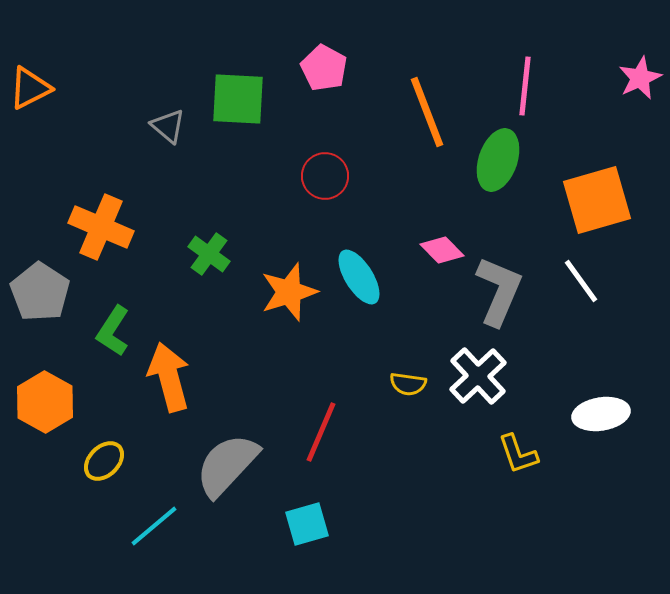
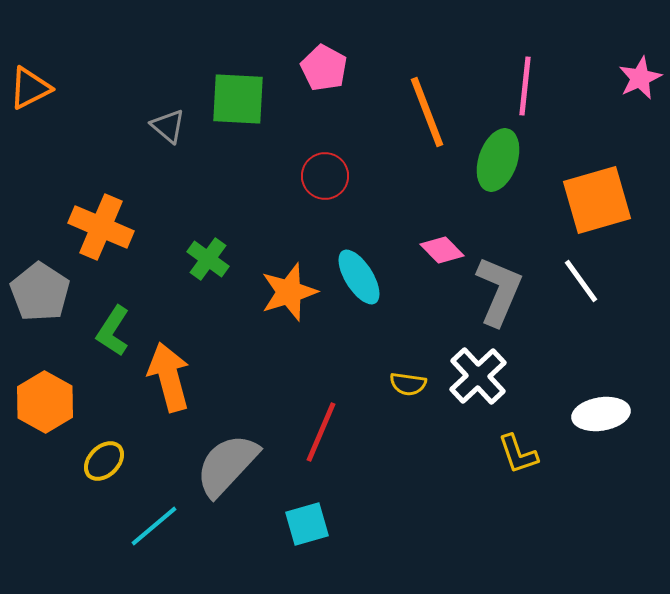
green cross: moved 1 px left, 5 px down
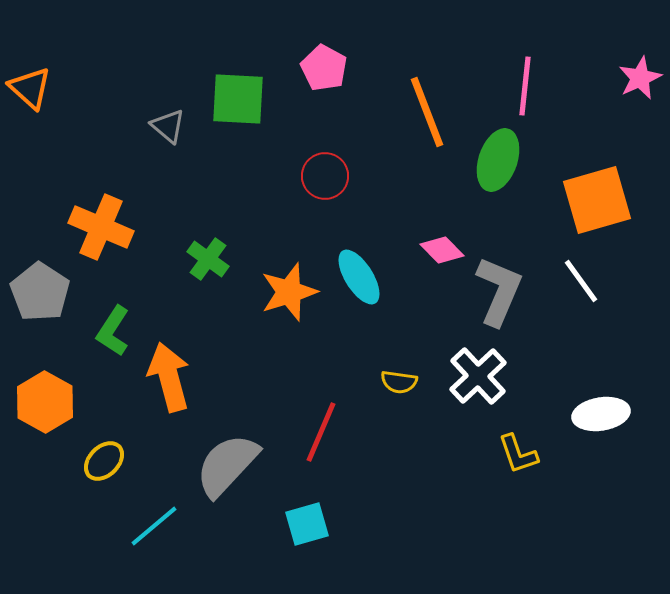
orange triangle: rotated 51 degrees counterclockwise
yellow semicircle: moved 9 px left, 2 px up
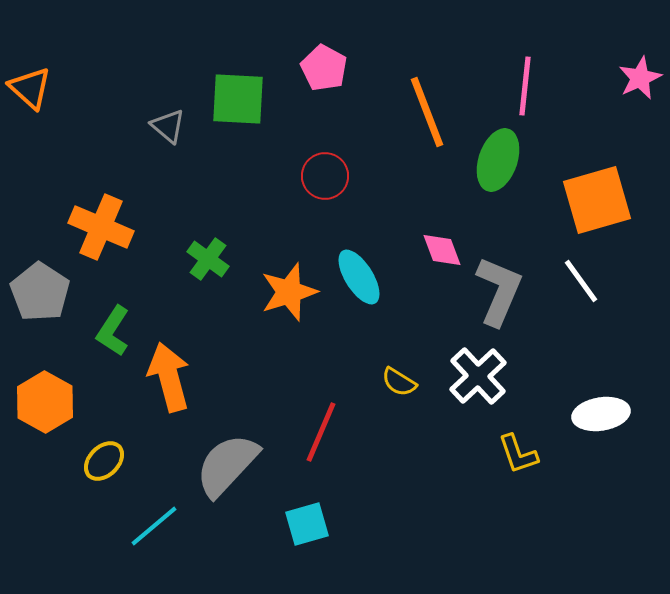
pink diamond: rotated 24 degrees clockwise
yellow semicircle: rotated 24 degrees clockwise
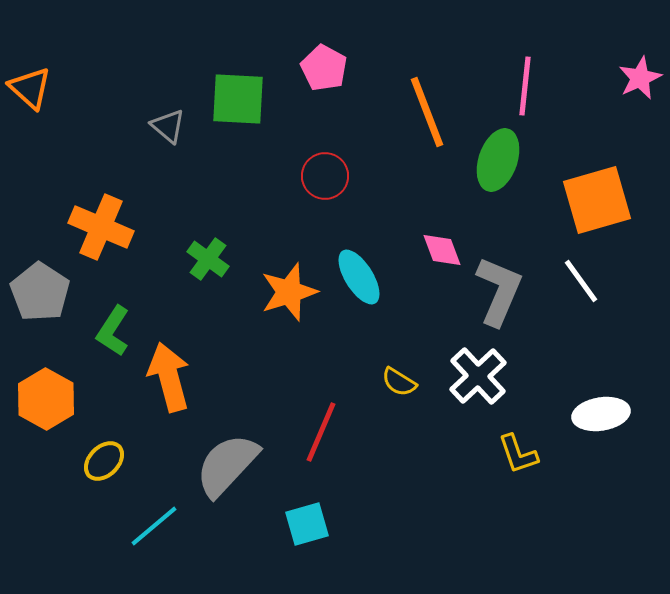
orange hexagon: moved 1 px right, 3 px up
